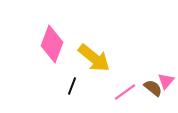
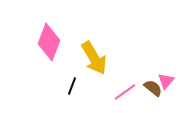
pink diamond: moved 3 px left, 2 px up
yellow arrow: rotated 20 degrees clockwise
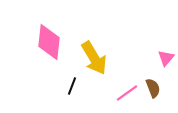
pink diamond: rotated 15 degrees counterclockwise
pink triangle: moved 23 px up
brown semicircle: rotated 30 degrees clockwise
pink line: moved 2 px right, 1 px down
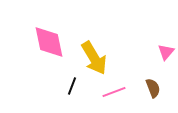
pink diamond: rotated 18 degrees counterclockwise
pink triangle: moved 6 px up
pink line: moved 13 px left, 1 px up; rotated 15 degrees clockwise
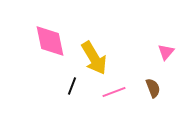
pink diamond: moved 1 px right, 1 px up
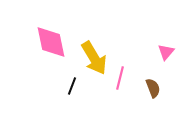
pink diamond: moved 1 px right, 1 px down
pink line: moved 6 px right, 14 px up; rotated 55 degrees counterclockwise
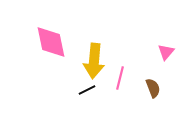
yellow arrow: moved 3 px down; rotated 36 degrees clockwise
black line: moved 15 px right, 4 px down; rotated 42 degrees clockwise
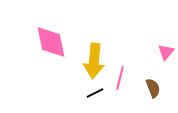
black line: moved 8 px right, 3 px down
